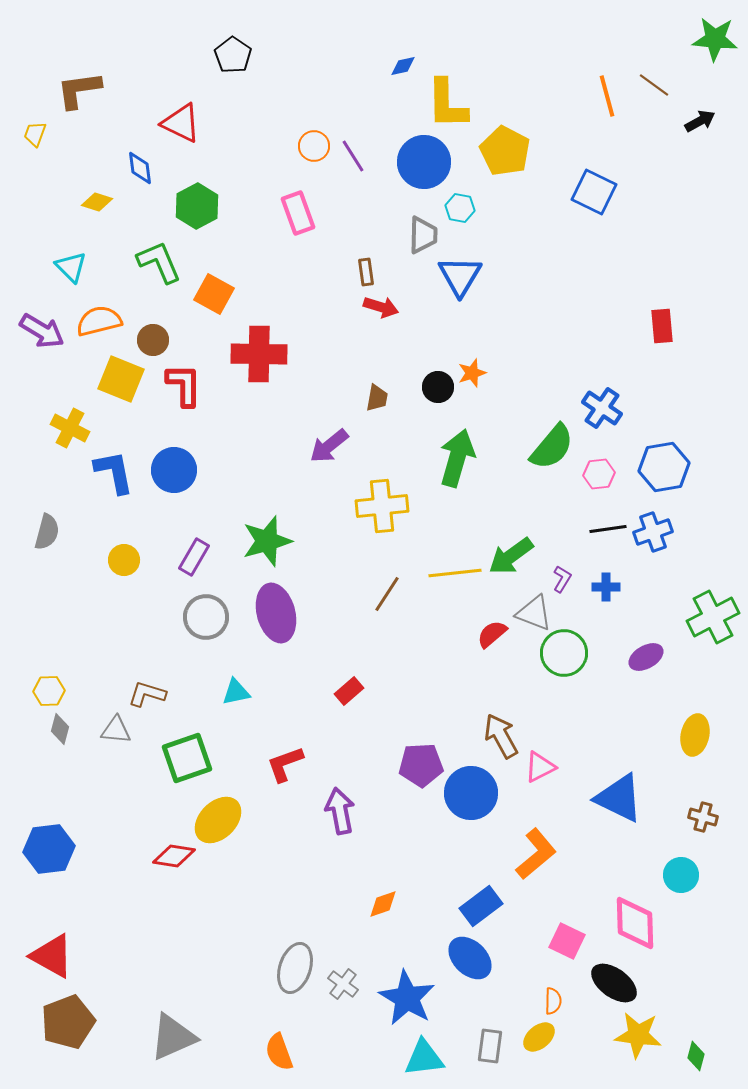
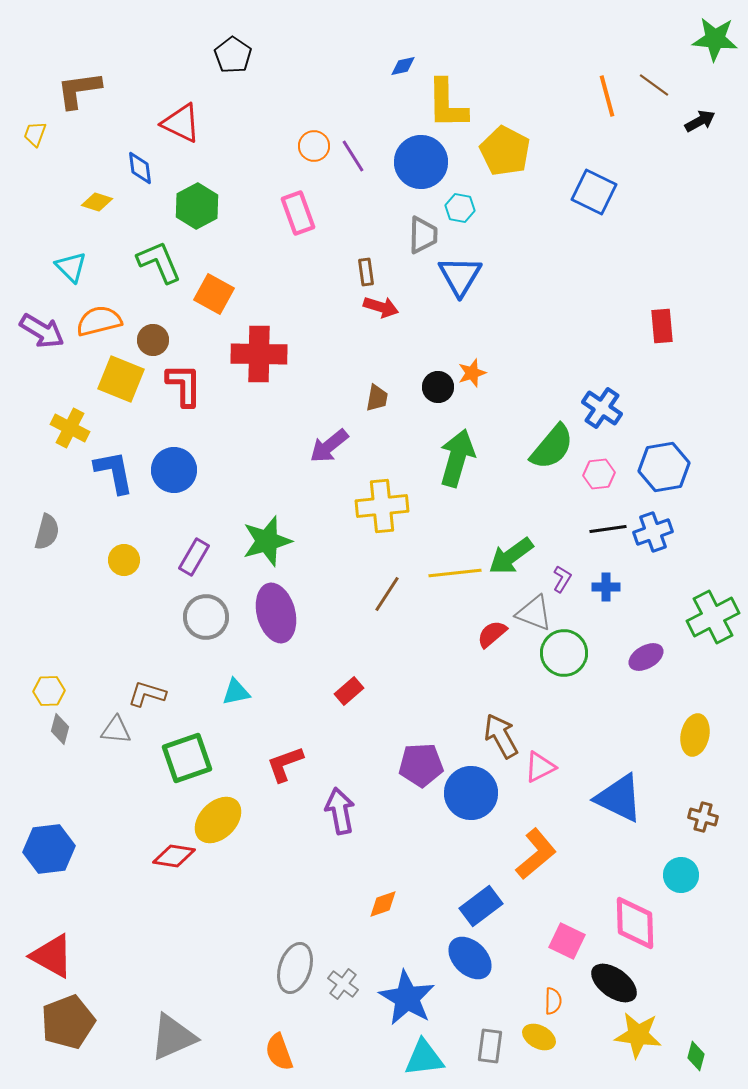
blue circle at (424, 162): moved 3 px left
yellow ellipse at (539, 1037): rotated 68 degrees clockwise
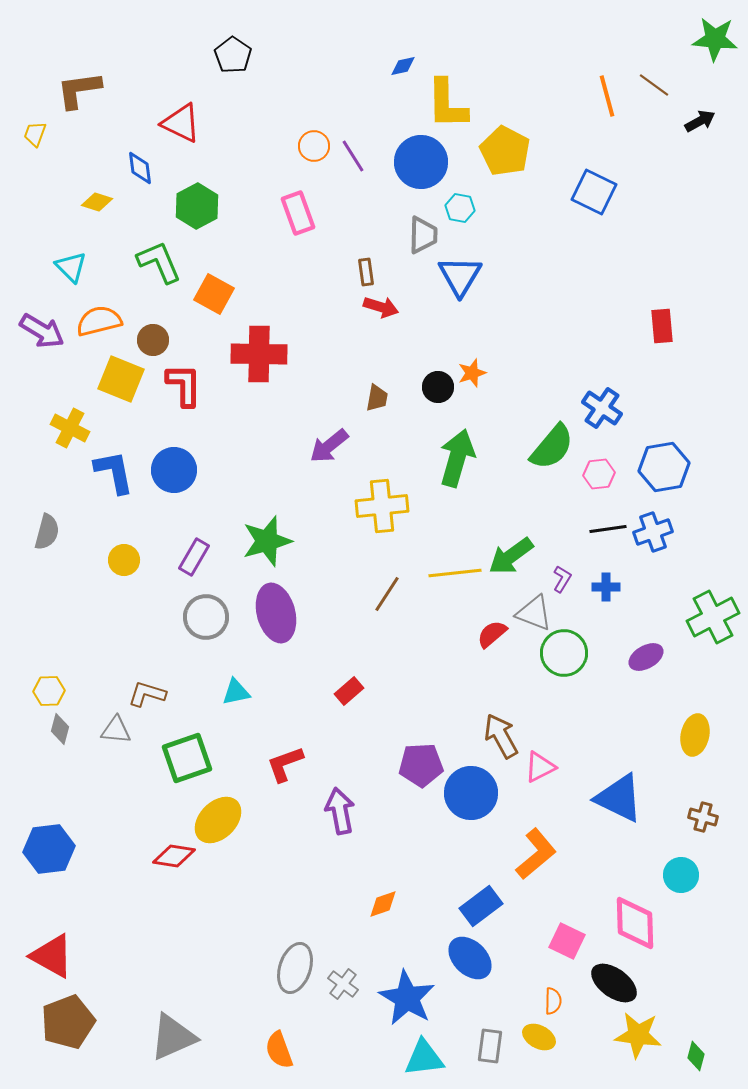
orange semicircle at (279, 1052): moved 2 px up
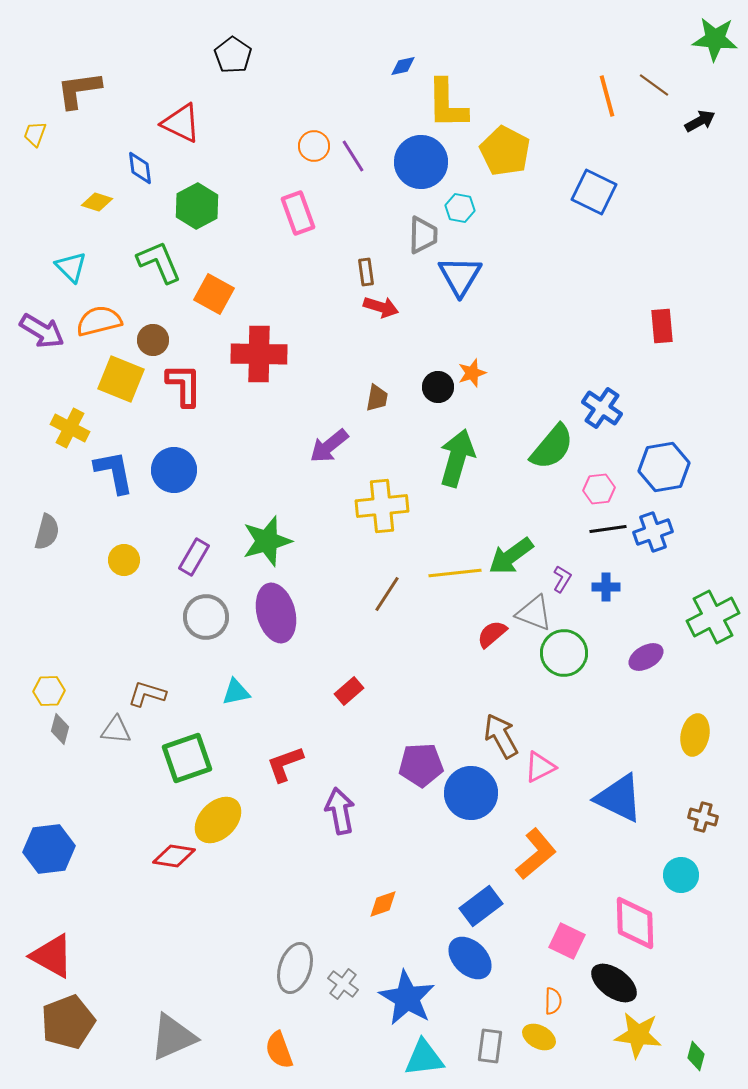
pink hexagon at (599, 474): moved 15 px down
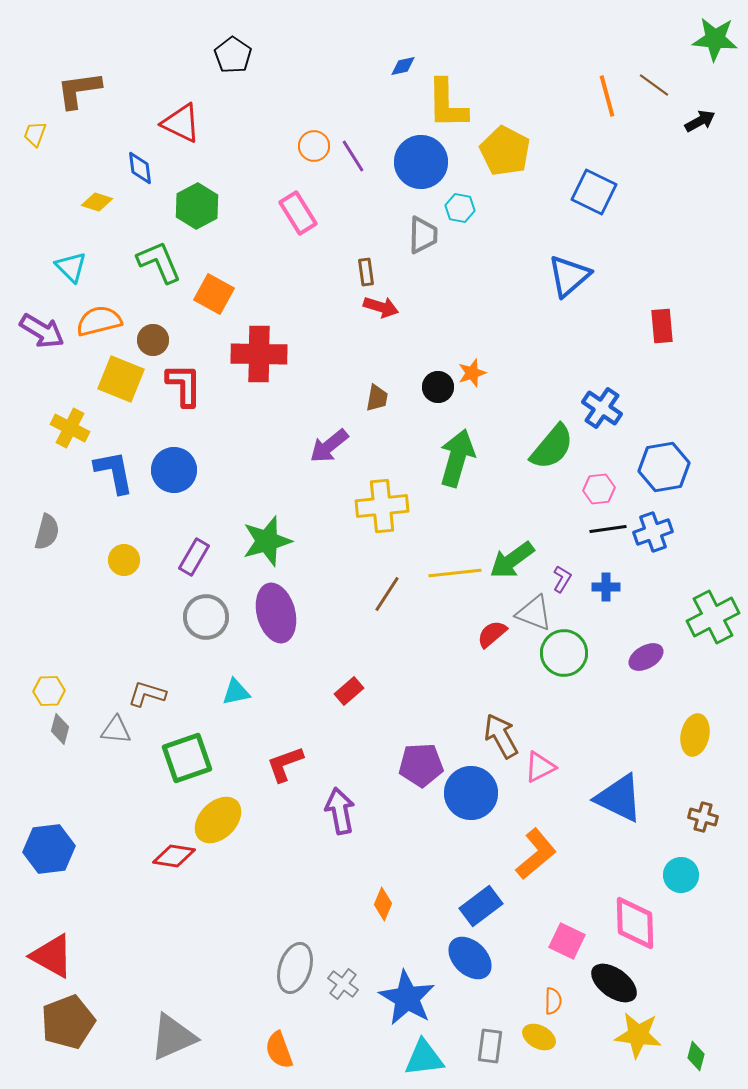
pink rectangle at (298, 213): rotated 12 degrees counterclockwise
blue triangle at (460, 276): moved 109 px right; rotated 18 degrees clockwise
green arrow at (511, 556): moved 1 px right, 4 px down
orange diamond at (383, 904): rotated 48 degrees counterclockwise
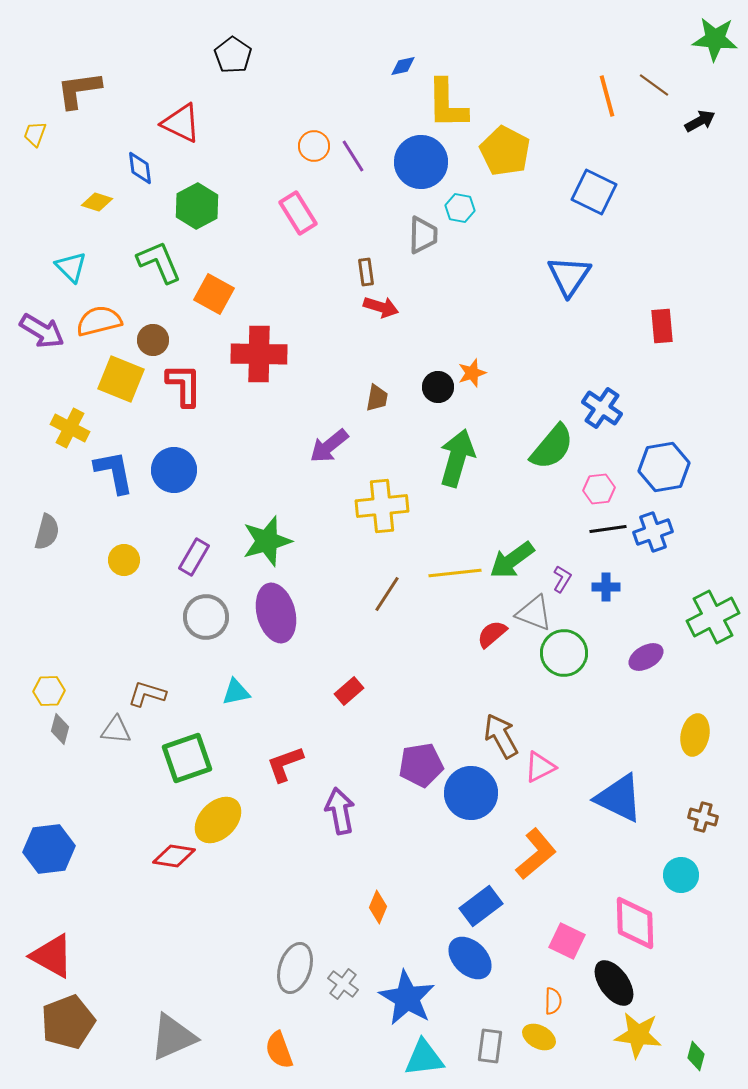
blue triangle at (569, 276): rotated 15 degrees counterclockwise
purple pentagon at (421, 765): rotated 6 degrees counterclockwise
orange diamond at (383, 904): moved 5 px left, 3 px down
black ellipse at (614, 983): rotated 18 degrees clockwise
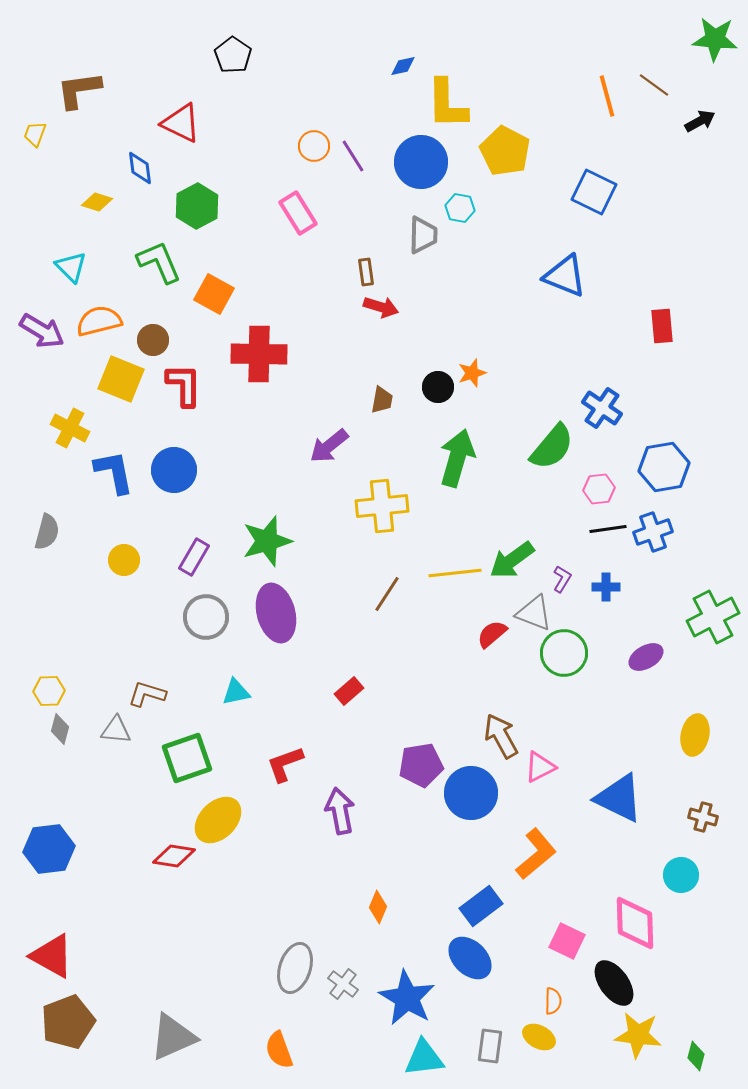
blue triangle at (569, 276): moved 4 px left; rotated 42 degrees counterclockwise
brown trapezoid at (377, 398): moved 5 px right, 2 px down
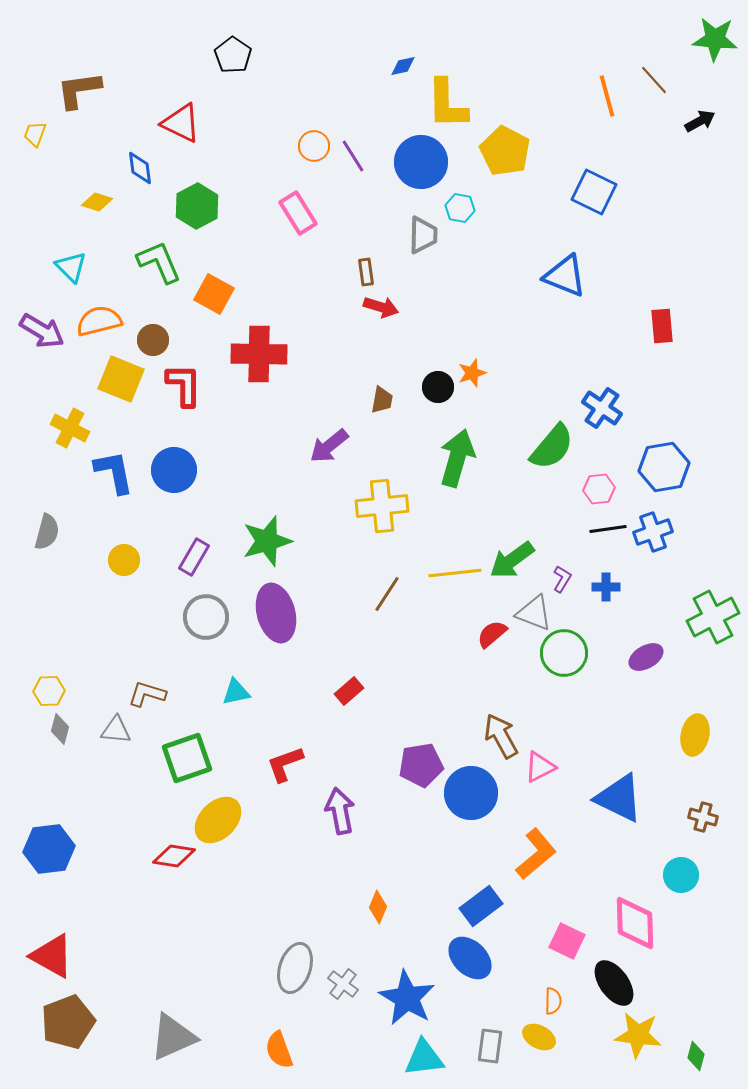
brown line at (654, 85): moved 5 px up; rotated 12 degrees clockwise
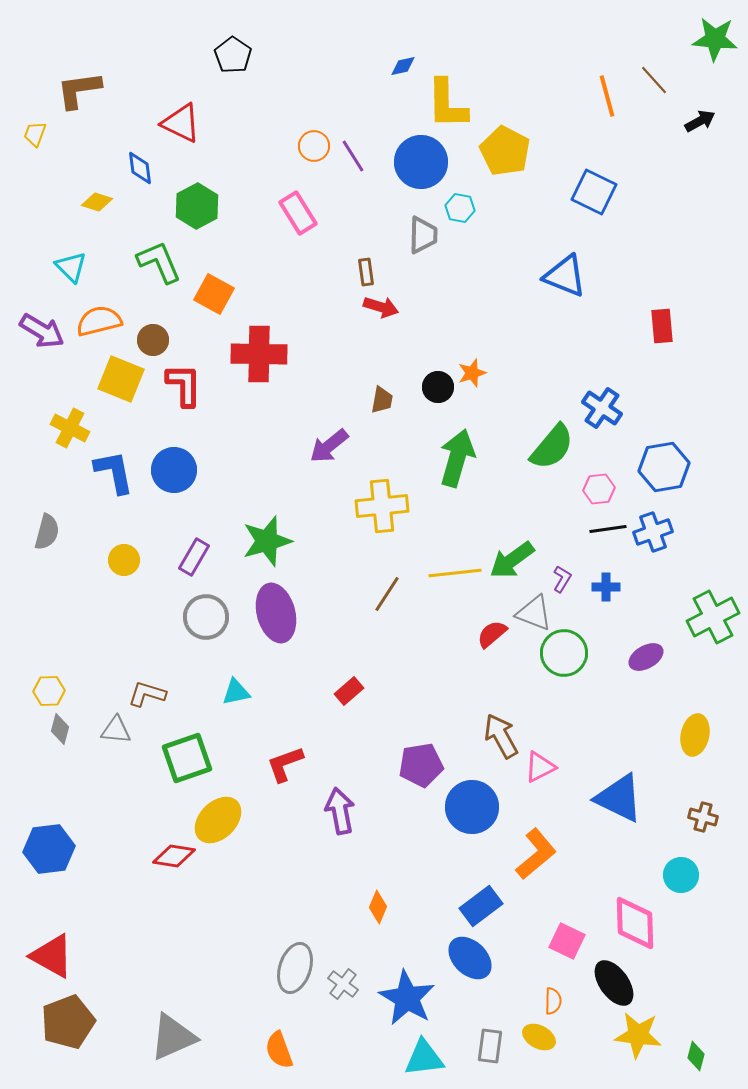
blue circle at (471, 793): moved 1 px right, 14 px down
